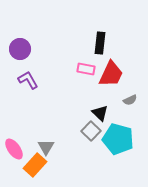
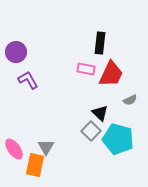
purple circle: moved 4 px left, 3 px down
orange rectangle: rotated 30 degrees counterclockwise
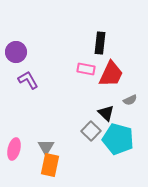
black triangle: moved 6 px right
pink ellipse: rotated 50 degrees clockwise
orange rectangle: moved 15 px right
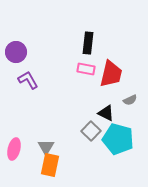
black rectangle: moved 12 px left
red trapezoid: rotated 12 degrees counterclockwise
black triangle: rotated 18 degrees counterclockwise
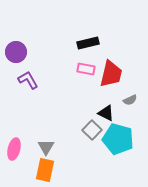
black rectangle: rotated 70 degrees clockwise
gray square: moved 1 px right, 1 px up
orange rectangle: moved 5 px left, 5 px down
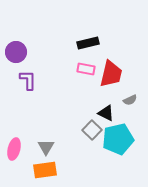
purple L-shape: rotated 30 degrees clockwise
cyan pentagon: rotated 28 degrees counterclockwise
orange rectangle: rotated 70 degrees clockwise
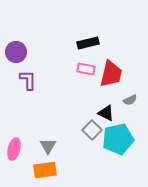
gray triangle: moved 2 px right, 1 px up
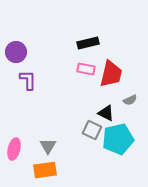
gray square: rotated 18 degrees counterclockwise
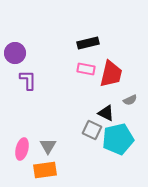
purple circle: moved 1 px left, 1 px down
pink ellipse: moved 8 px right
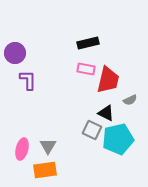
red trapezoid: moved 3 px left, 6 px down
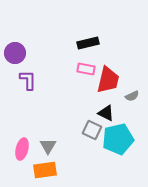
gray semicircle: moved 2 px right, 4 px up
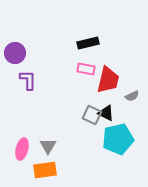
gray square: moved 15 px up
